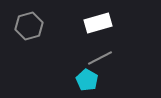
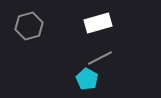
cyan pentagon: moved 1 px up
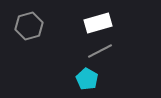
gray line: moved 7 px up
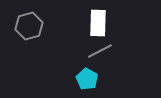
white rectangle: rotated 72 degrees counterclockwise
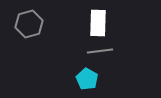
gray hexagon: moved 2 px up
gray line: rotated 20 degrees clockwise
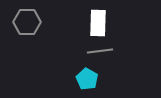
gray hexagon: moved 2 px left, 2 px up; rotated 16 degrees clockwise
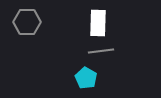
gray line: moved 1 px right
cyan pentagon: moved 1 px left, 1 px up
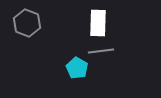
gray hexagon: moved 1 px down; rotated 20 degrees clockwise
cyan pentagon: moved 9 px left, 10 px up
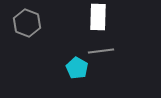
white rectangle: moved 6 px up
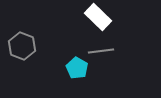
white rectangle: rotated 48 degrees counterclockwise
gray hexagon: moved 5 px left, 23 px down
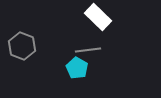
gray line: moved 13 px left, 1 px up
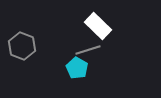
white rectangle: moved 9 px down
gray line: rotated 10 degrees counterclockwise
